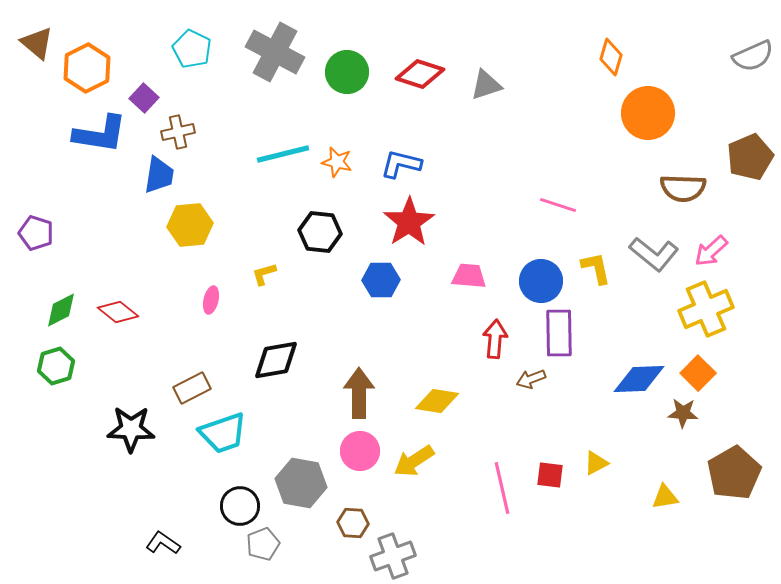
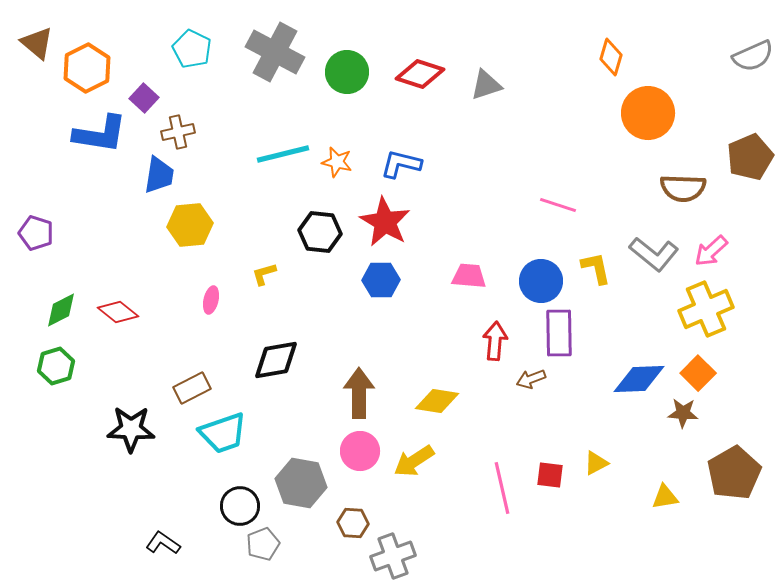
red star at (409, 222): moved 24 px left; rotated 9 degrees counterclockwise
red arrow at (495, 339): moved 2 px down
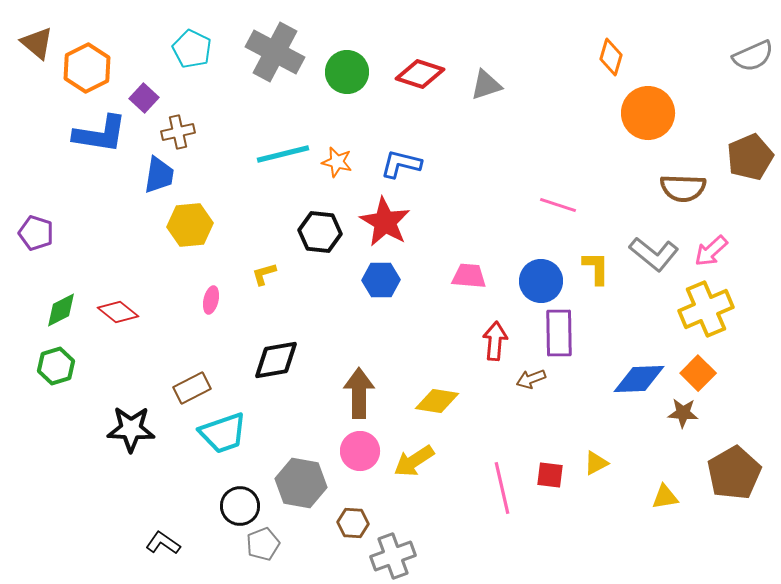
yellow L-shape at (596, 268): rotated 12 degrees clockwise
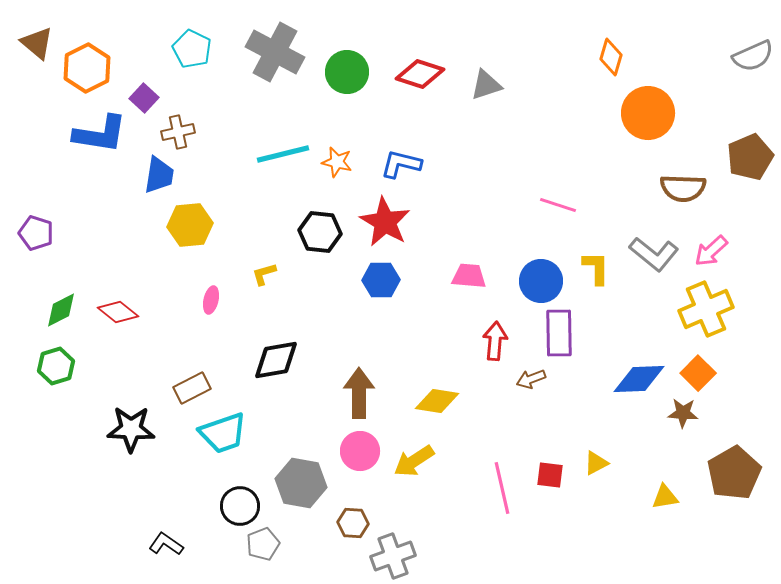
black L-shape at (163, 543): moved 3 px right, 1 px down
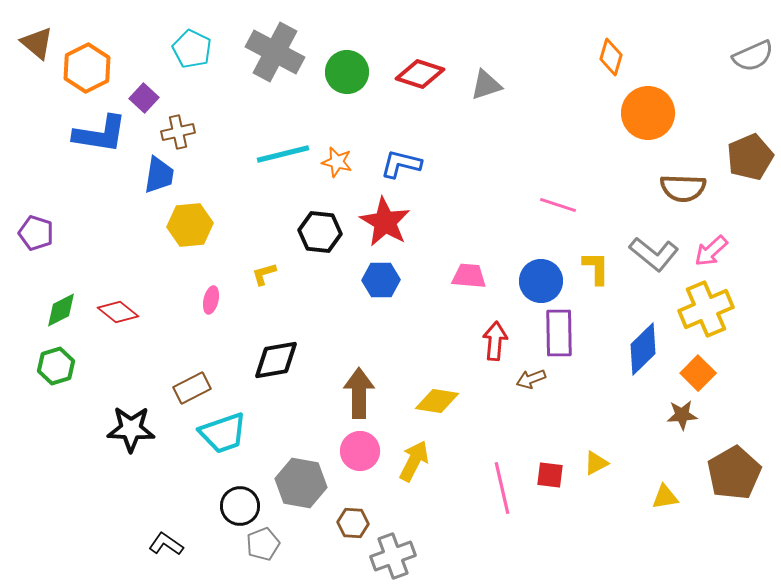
blue diamond at (639, 379): moved 4 px right, 30 px up; rotated 42 degrees counterclockwise
brown star at (683, 413): moved 1 px left, 2 px down; rotated 8 degrees counterclockwise
yellow arrow at (414, 461): rotated 150 degrees clockwise
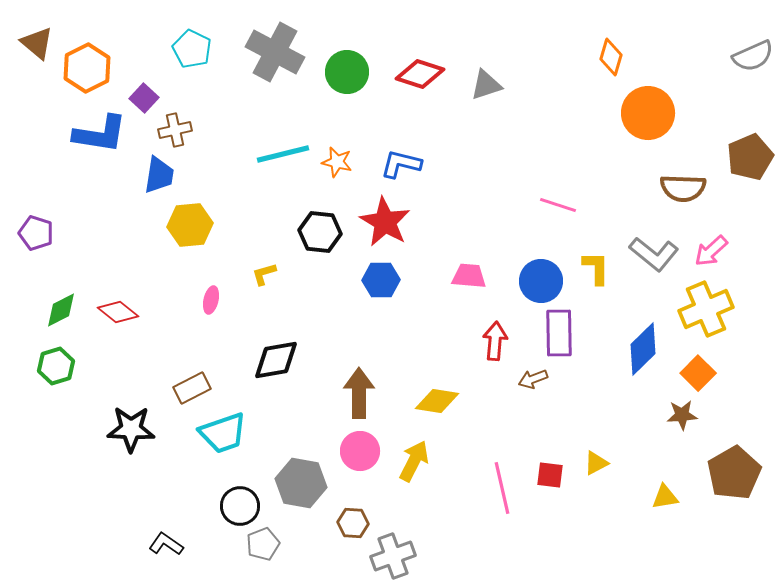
brown cross at (178, 132): moved 3 px left, 2 px up
brown arrow at (531, 379): moved 2 px right
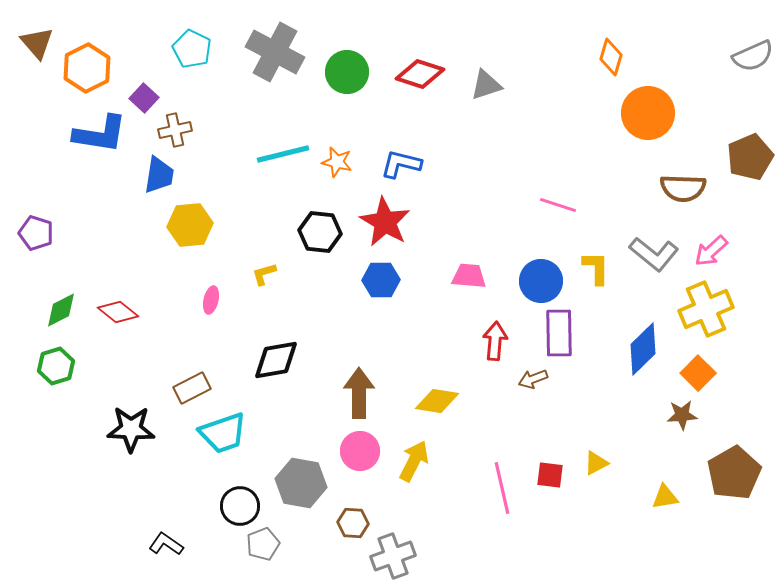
brown triangle at (37, 43): rotated 9 degrees clockwise
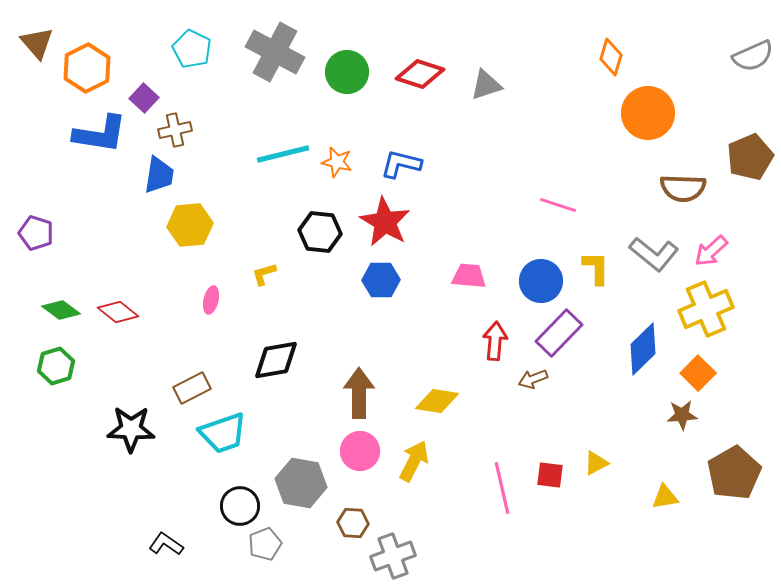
green diamond at (61, 310): rotated 63 degrees clockwise
purple rectangle at (559, 333): rotated 45 degrees clockwise
gray pentagon at (263, 544): moved 2 px right
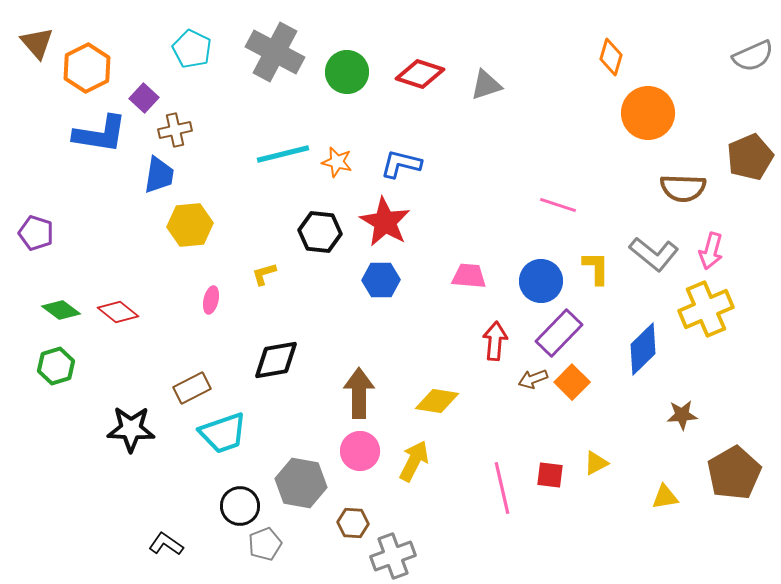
pink arrow at (711, 251): rotated 33 degrees counterclockwise
orange square at (698, 373): moved 126 px left, 9 px down
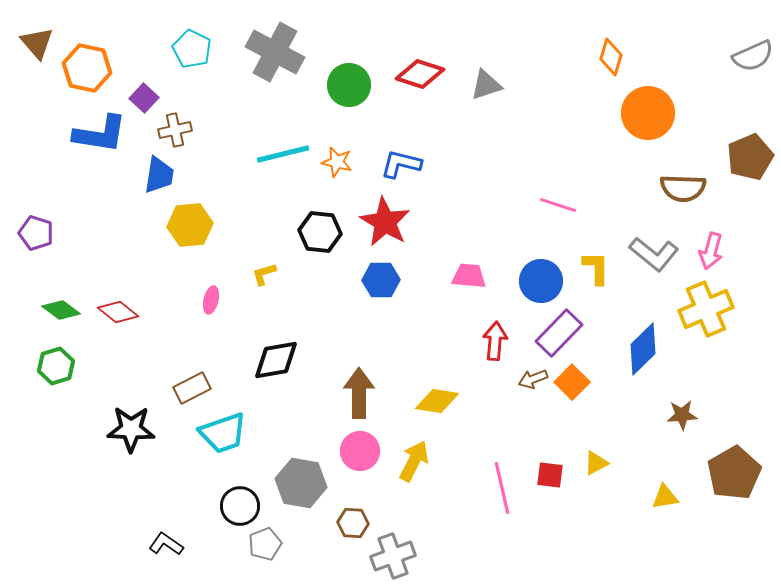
orange hexagon at (87, 68): rotated 21 degrees counterclockwise
green circle at (347, 72): moved 2 px right, 13 px down
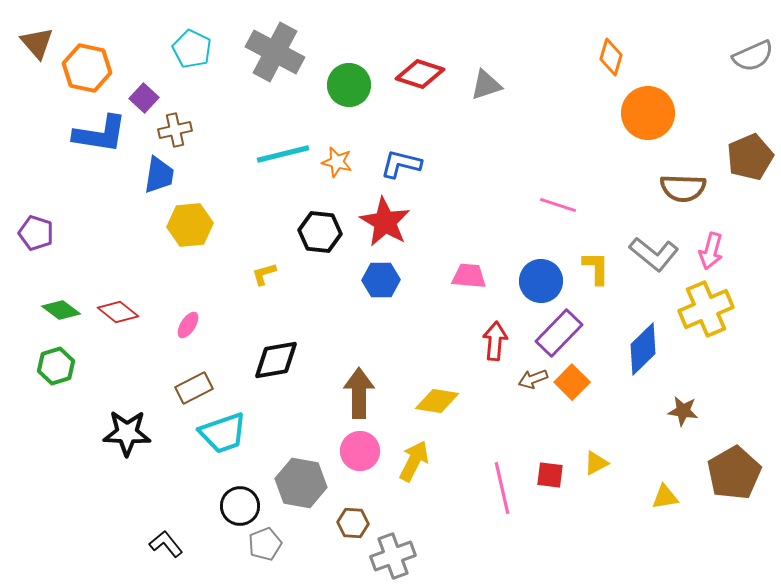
pink ellipse at (211, 300): moved 23 px left, 25 px down; rotated 20 degrees clockwise
brown rectangle at (192, 388): moved 2 px right
brown star at (682, 415): moved 1 px right, 4 px up; rotated 12 degrees clockwise
black star at (131, 429): moved 4 px left, 4 px down
black L-shape at (166, 544): rotated 16 degrees clockwise
